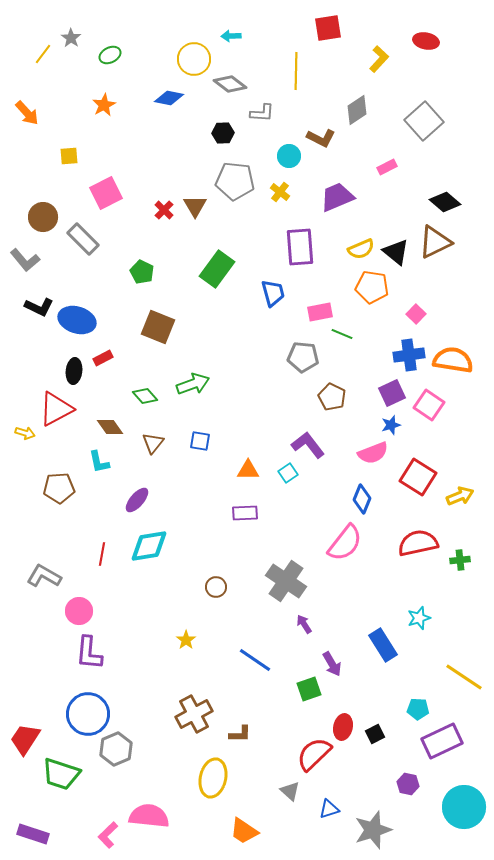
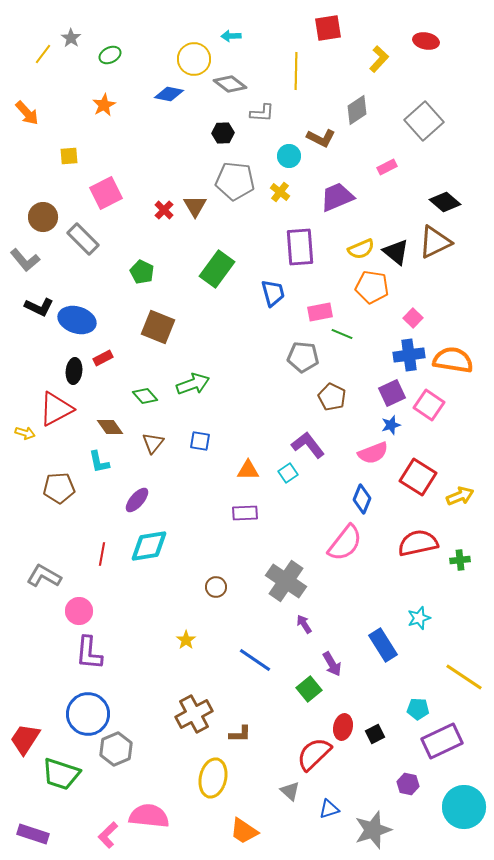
blue diamond at (169, 98): moved 4 px up
pink square at (416, 314): moved 3 px left, 4 px down
green square at (309, 689): rotated 20 degrees counterclockwise
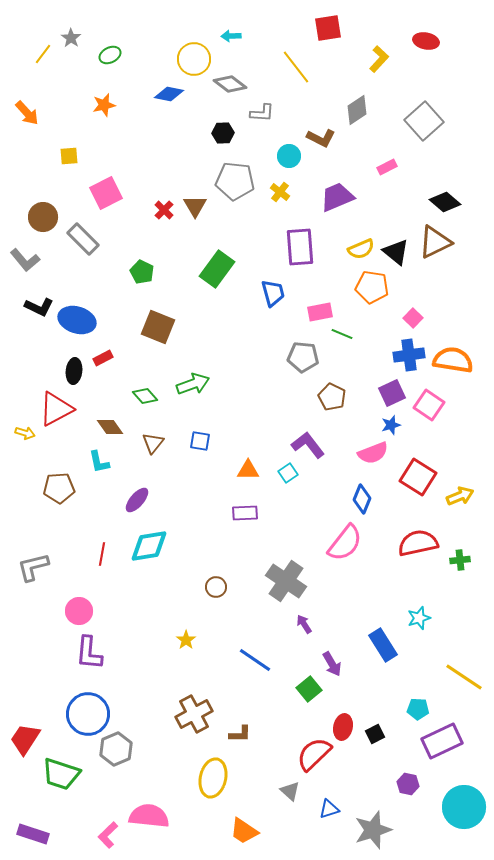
yellow line at (296, 71): moved 4 px up; rotated 39 degrees counterclockwise
orange star at (104, 105): rotated 15 degrees clockwise
gray L-shape at (44, 576): moved 11 px left, 9 px up; rotated 44 degrees counterclockwise
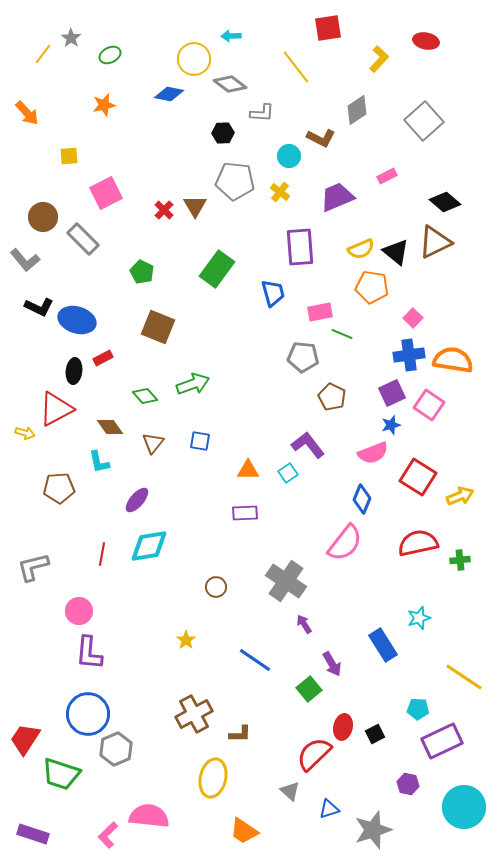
pink rectangle at (387, 167): moved 9 px down
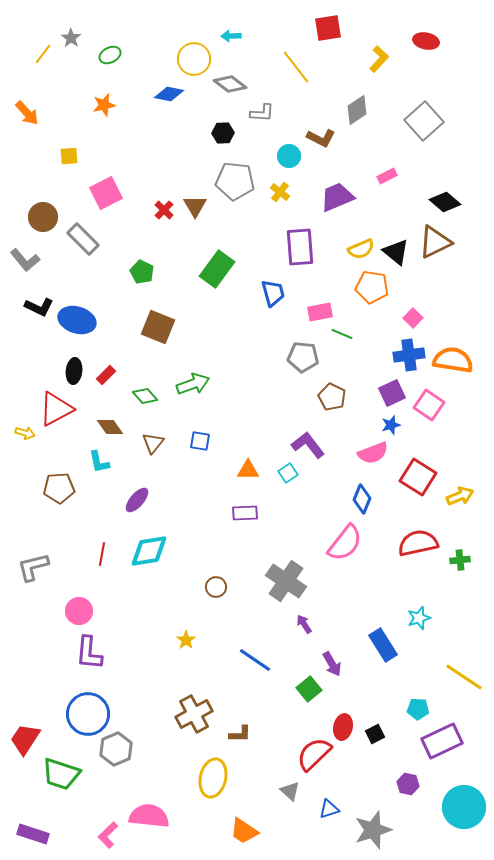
red rectangle at (103, 358): moved 3 px right, 17 px down; rotated 18 degrees counterclockwise
cyan diamond at (149, 546): moved 5 px down
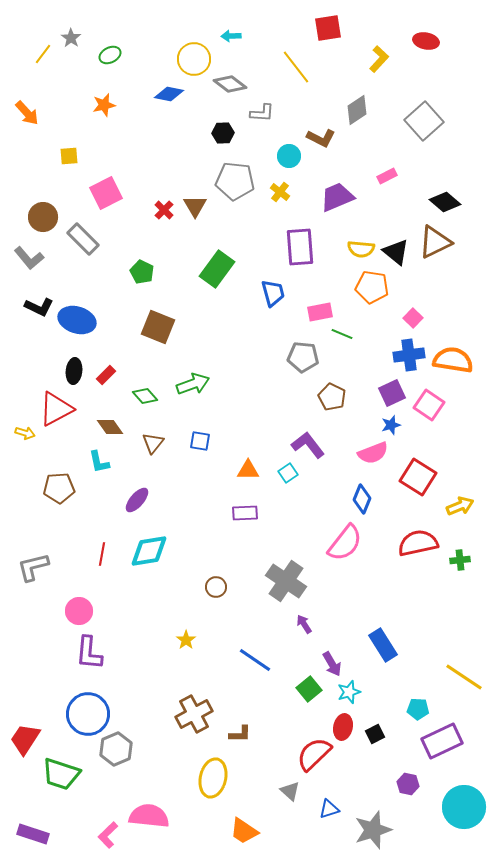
yellow semicircle at (361, 249): rotated 28 degrees clockwise
gray L-shape at (25, 260): moved 4 px right, 2 px up
yellow arrow at (460, 496): moved 10 px down
cyan star at (419, 618): moved 70 px left, 74 px down
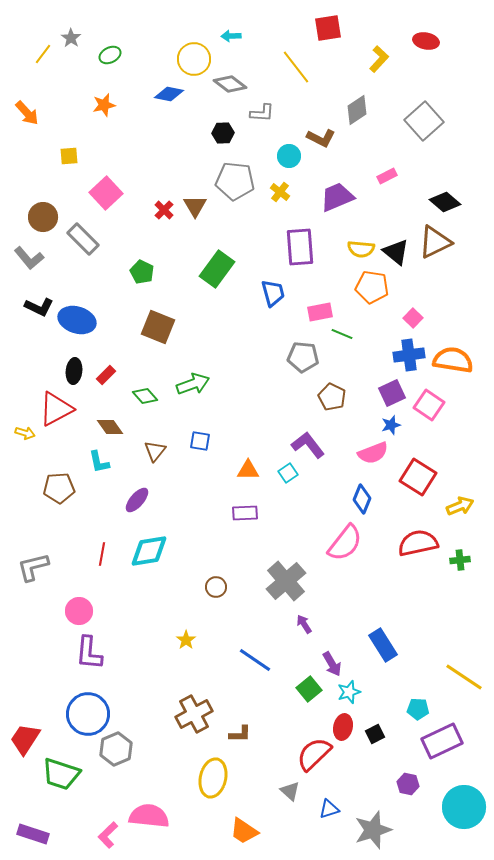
pink square at (106, 193): rotated 16 degrees counterclockwise
brown triangle at (153, 443): moved 2 px right, 8 px down
gray cross at (286, 581): rotated 15 degrees clockwise
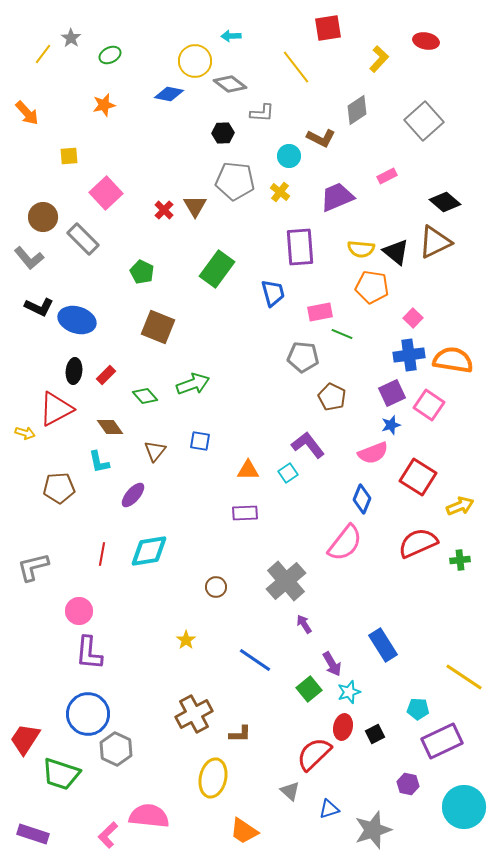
yellow circle at (194, 59): moved 1 px right, 2 px down
purple ellipse at (137, 500): moved 4 px left, 5 px up
red semicircle at (418, 543): rotated 12 degrees counterclockwise
gray hexagon at (116, 749): rotated 12 degrees counterclockwise
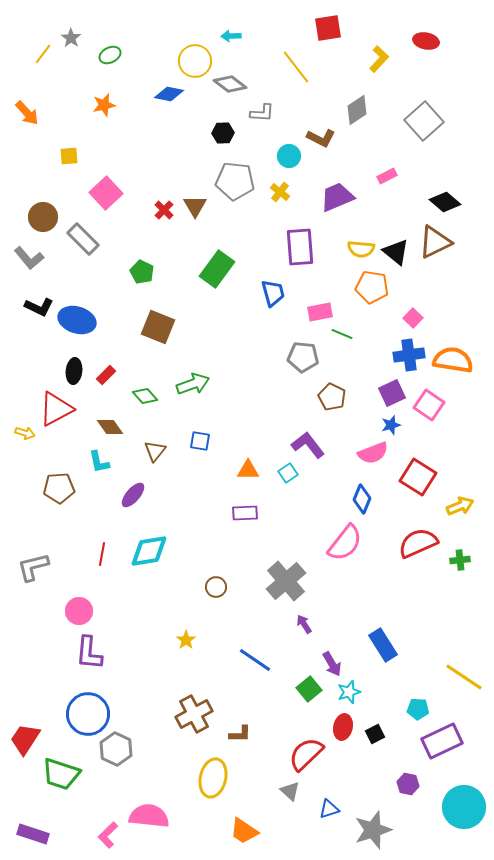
red semicircle at (314, 754): moved 8 px left
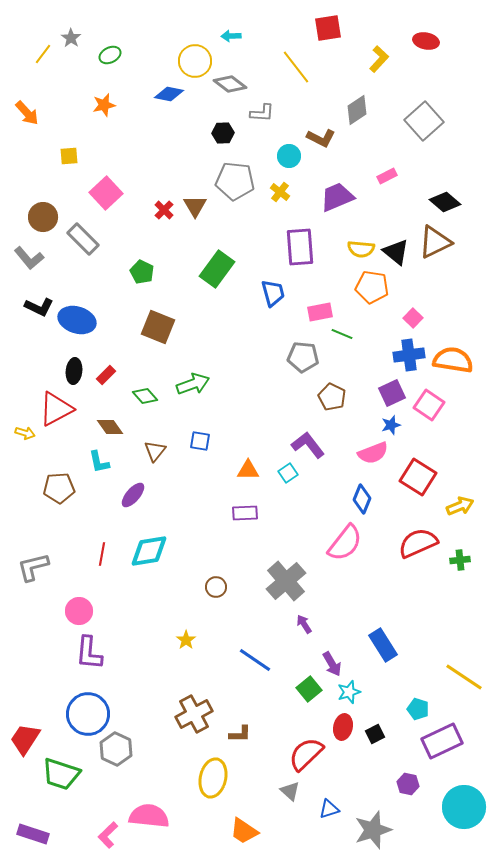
cyan pentagon at (418, 709): rotated 15 degrees clockwise
